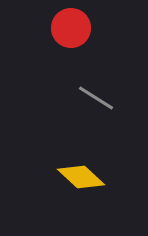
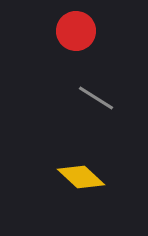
red circle: moved 5 px right, 3 px down
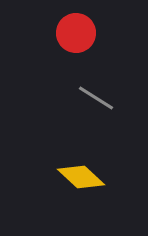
red circle: moved 2 px down
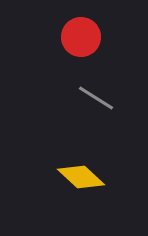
red circle: moved 5 px right, 4 px down
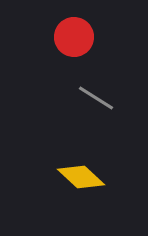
red circle: moved 7 px left
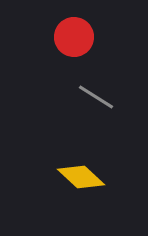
gray line: moved 1 px up
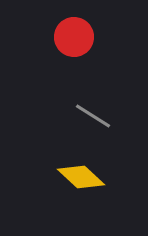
gray line: moved 3 px left, 19 px down
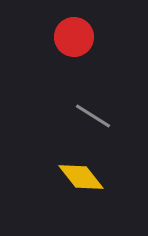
yellow diamond: rotated 9 degrees clockwise
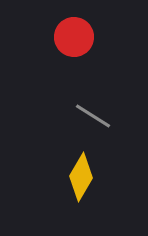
yellow diamond: rotated 69 degrees clockwise
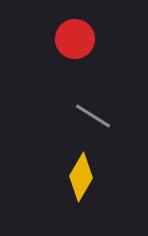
red circle: moved 1 px right, 2 px down
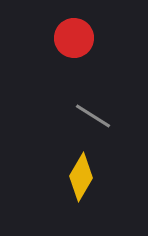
red circle: moved 1 px left, 1 px up
